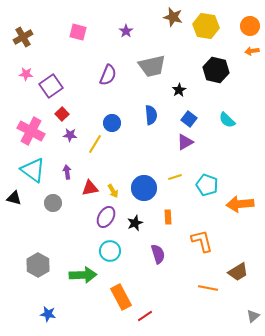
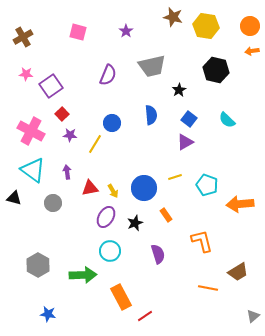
orange rectangle at (168, 217): moved 2 px left, 2 px up; rotated 32 degrees counterclockwise
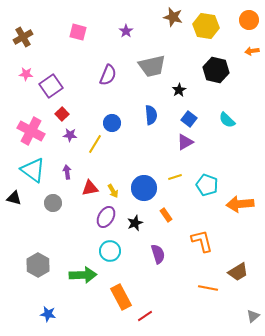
orange circle at (250, 26): moved 1 px left, 6 px up
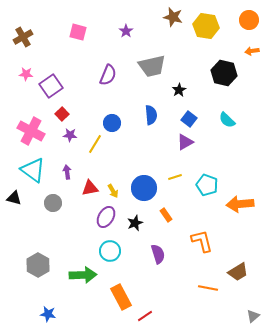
black hexagon at (216, 70): moved 8 px right, 3 px down
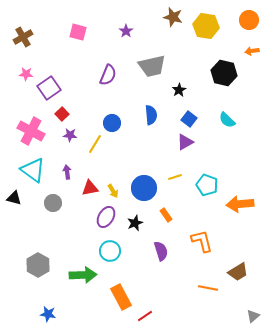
purple square at (51, 86): moved 2 px left, 2 px down
purple semicircle at (158, 254): moved 3 px right, 3 px up
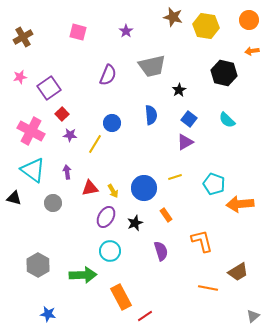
pink star at (26, 74): moved 6 px left, 3 px down; rotated 16 degrees counterclockwise
cyan pentagon at (207, 185): moved 7 px right, 1 px up
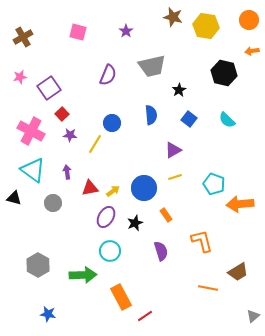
purple triangle at (185, 142): moved 12 px left, 8 px down
yellow arrow at (113, 191): rotated 96 degrees counterclockwise
